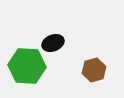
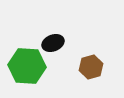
brown hexagon: moved 3 px left, 3 px up
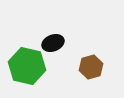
green hexagon: rotated 9 degrees clockwise
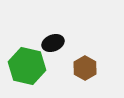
brown hexagon: moved 6 px left, 1 px down; rotated 15 degrees counterclockwise
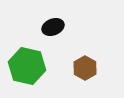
black ellipse: moved 16 px up
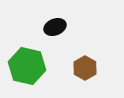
black ellipse: moved 2 px right
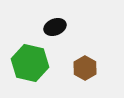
green hexagon: moved 3 px right, 3 px up
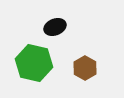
green hexagon: moved 4 px right
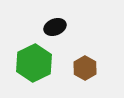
green hexagon: rotated 21 degrees clockwise
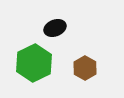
black ellipse: moved 1 px down
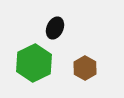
black ellipse: rotated 45 degrees counterclockwise
